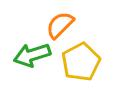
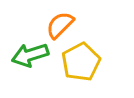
green arrow: moved 2 px left
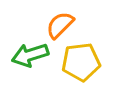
yellow pentagon: rotated 21 degrees clockwise
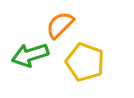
yellow pentagon: moved 4 px right; rotated 27 degrees clockwise
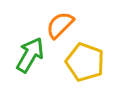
green arrow: rotated 138 degrees clockwise
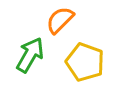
orange semicircle: moved 5 px up
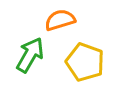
orange semicircle: rotated 28 degrees clockwise
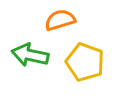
green arrow: rotated 108 degrees counterclockwise
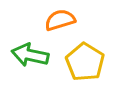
yellow pentagon: rotated 12 degrees clockwise
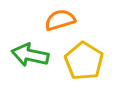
yellow pentagon: moved 1 px left, 1 px up
